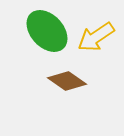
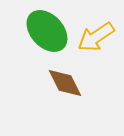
brown diamond: moved 2 px left, 2 px down; rotated 30 degrees clockwise
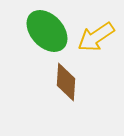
brown diamond: moved 1 px right, 1 px up; rotated 30 degrees clockwise
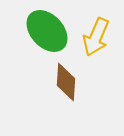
yellow arrow: rotated 33 degrees counterclockwise
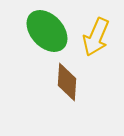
brown diamond: moved 1 px right
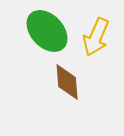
brown diamond: rotated 9 degrees counterclockwise
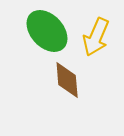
brown diamond: moved 2 px up
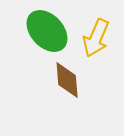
yellow arrow: moved 1 px down
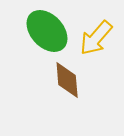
yellow arrow: rotated 18 degrees clockwise
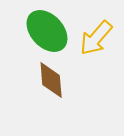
brown diamond: moved 16 px left
